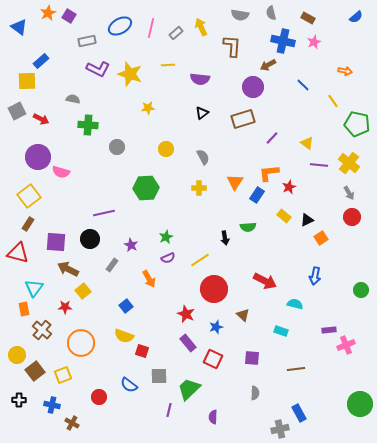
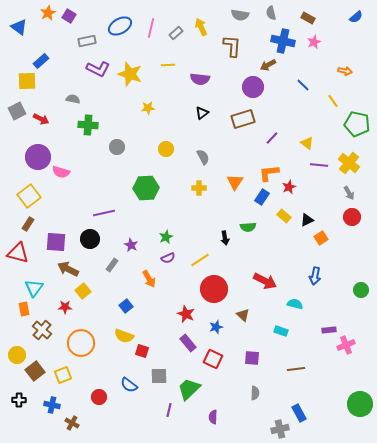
blue rectangle at (257, 195): moved 5 px right, 2 px down
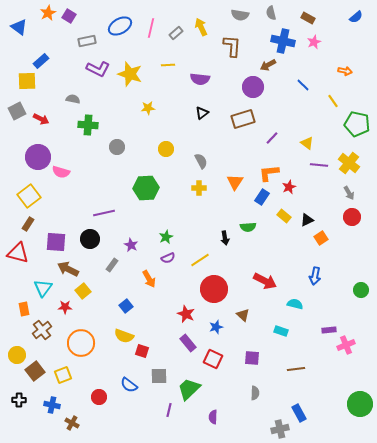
gray semicircle at (203, 157): moved 2 px left, 4 px down
cyan triangle at (34, 288): moved 9 px right
brown cross at (42, 330): rotated 12 degrees clockwise
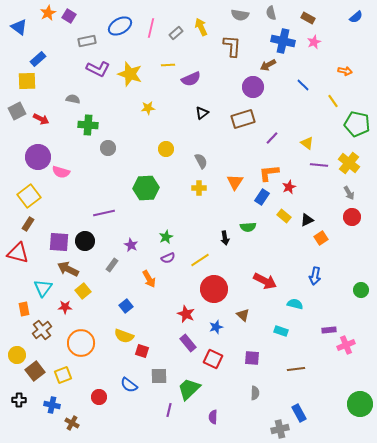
blue rectangle at (41, 61): moved 3 px left, 2 px up
purple semicircle at (200, 79): moved 9 px left; rotated 30 degrees counterclockwise
gray circle at (117, 147): moved 9 px left, 1 px down
black circle at (90, 239): moved 5 px left, 2 px down
purple square at (56, 242): moved 3 px right
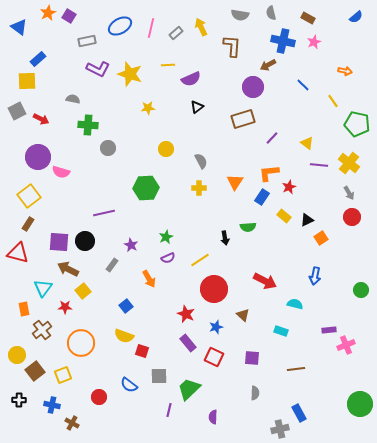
black triangle at (202, 113): moved 5 px left, 6 px up
red square at (213, 359): moved 1 px right, 2 px up
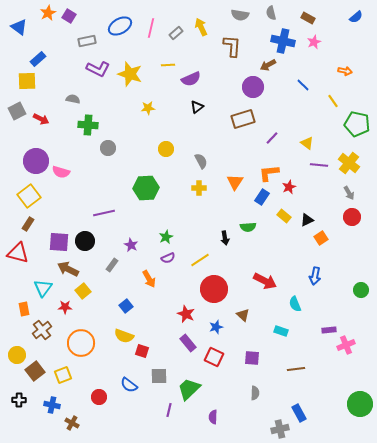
purple circle at (38, 157): moved 2 px left, 4 px down
cyan semicircle at (295, 304): rotated 126 degrees counterclockwise
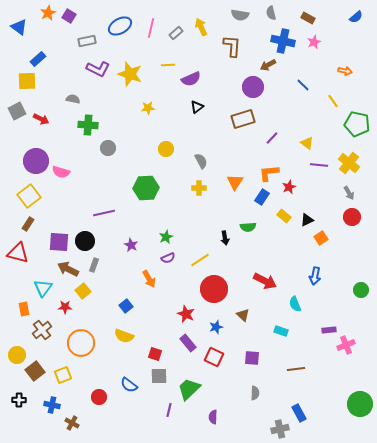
gray rectangle at (112, 265): moved 18 px left; rotated 16 degrees counterclockwise
red square at (142, 351): moved 13 px right, 3 px down
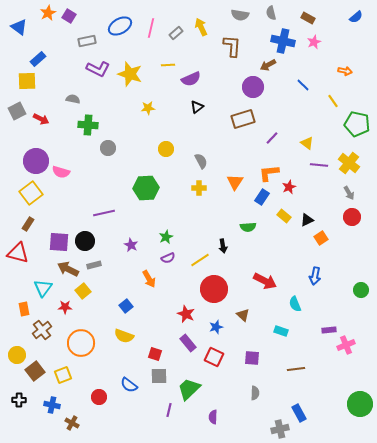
yellow square at (29, 196): moved 2 px right, 3 px up
black arrow at (225, 238): moved 2 px left, 8 px down
gray rectangle at (94, 265): rotated 56 degrees clockwise
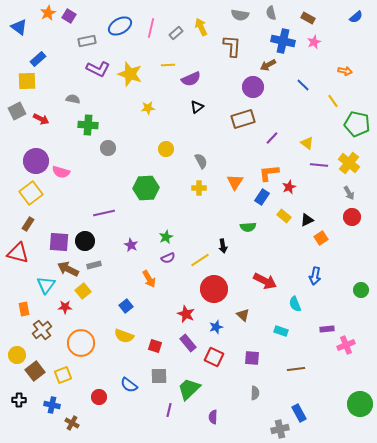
cyan triangle at (43, 288): moved 3 px right, 3 px up
purple rectangle at (329, 330): moved 2 px left, 1 px up
red square at (155, 354): moved 8 px up
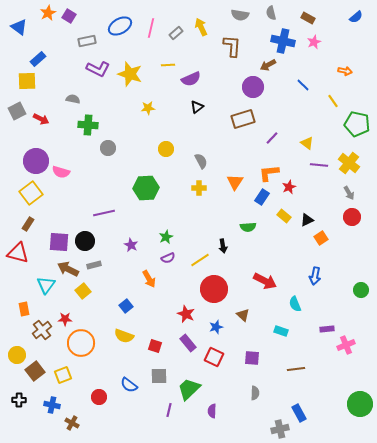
red star at (65, 307): moved 12 px down
purple semicircle at (213, 417): moved 1 px left, 6 px up
